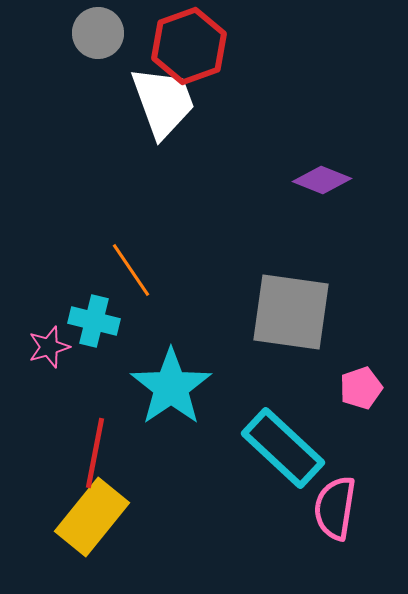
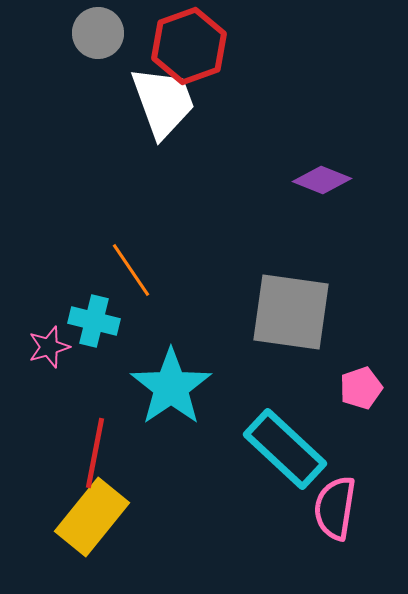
cyan rectangle: moved 2 px right, 1 px down
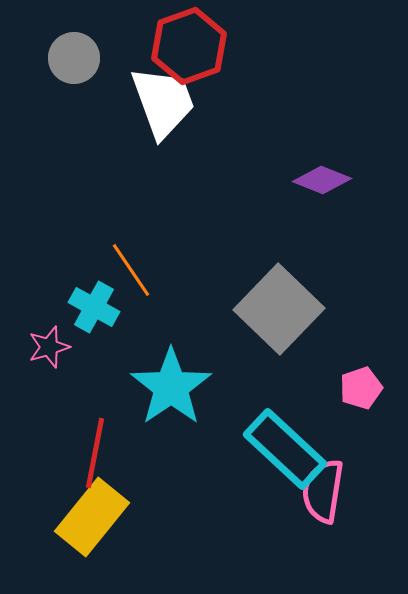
gray circle: moved 24 px left, 25 px down
gray square: moved 12 px left, 3 px up; rotated 36 degrees clockwise
cyan cross: moved 14 px up; rotated 15 degrees clockwise
pink semicircle: moved 12 px left, 17 px up
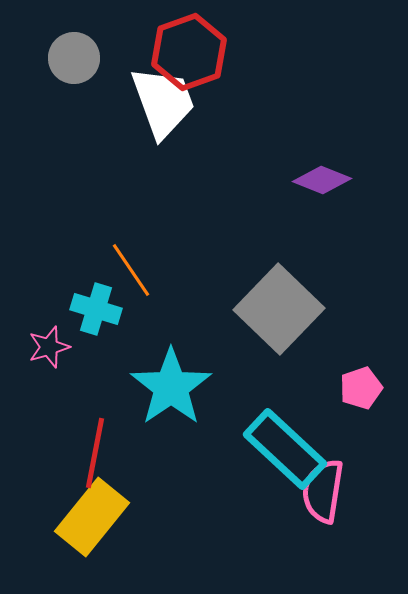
red hexagon: moved 6 px down
cyan cross: moved 2 px right, 2 px down; rotated 12 degrees counterclockwise
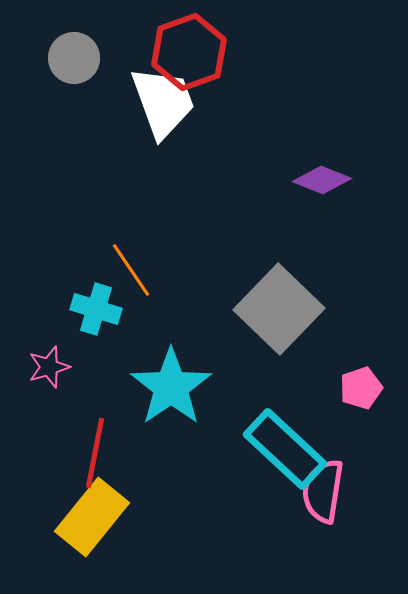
pink star: moved 20 px down
